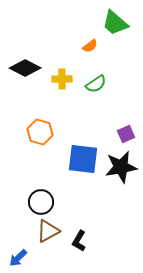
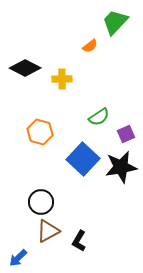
green trapezoid: moved 1 px up; rotated 92 degrees clockwise
green semicircle: moved 3 px right, 33 px down
blue square: rotated 36 degrees clockwise
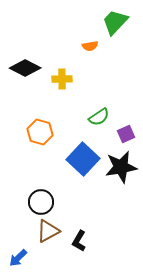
orange semicircle: rotated 28 degrees clockwise
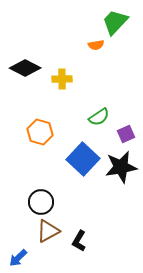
orange semicircle: moved 6 px right, 1 px up
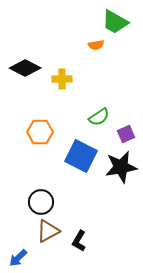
green trapezoid: rotated 104 degrees counterclockwise
orange hexagon: rotated 15 degrees counterclockwise
blue square: moved 2 px left, 3 px up; rotated 16 degrees counterclockwise
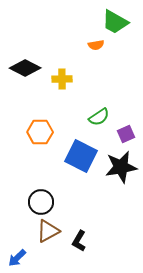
blue arrow: moved 1 px left
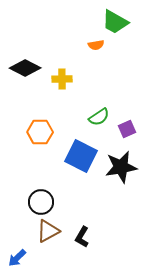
purple square: moved 1 px right, 5 px up
black L-shape: moved 3 px right, 4 px up
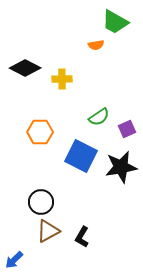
blue arrow: moved 3 px left, 2 px down
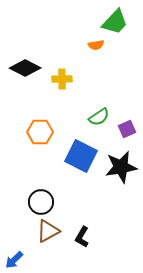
green trapezoid: rotated 76 degrees counterclockwise
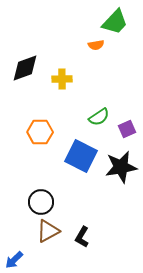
black diamond: rotated 48 degrees counterclockwise
